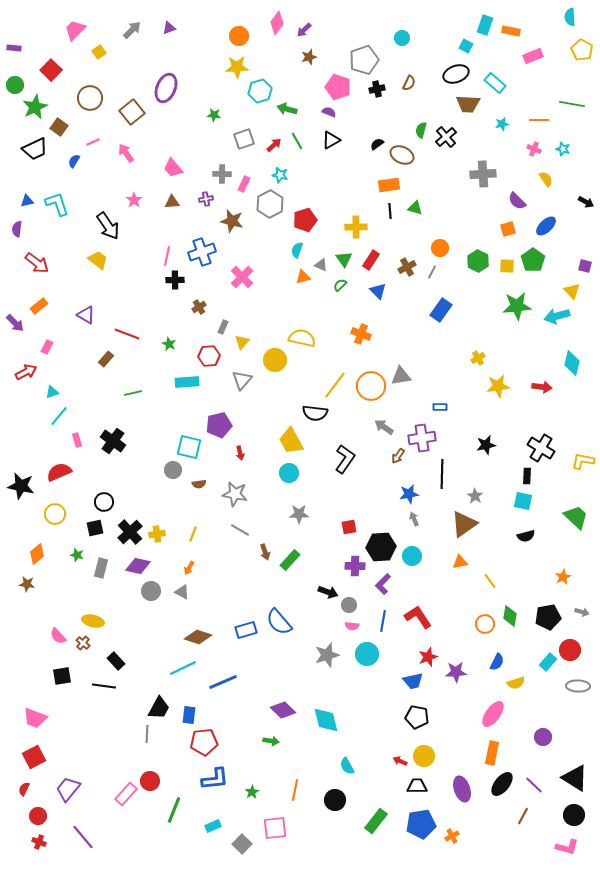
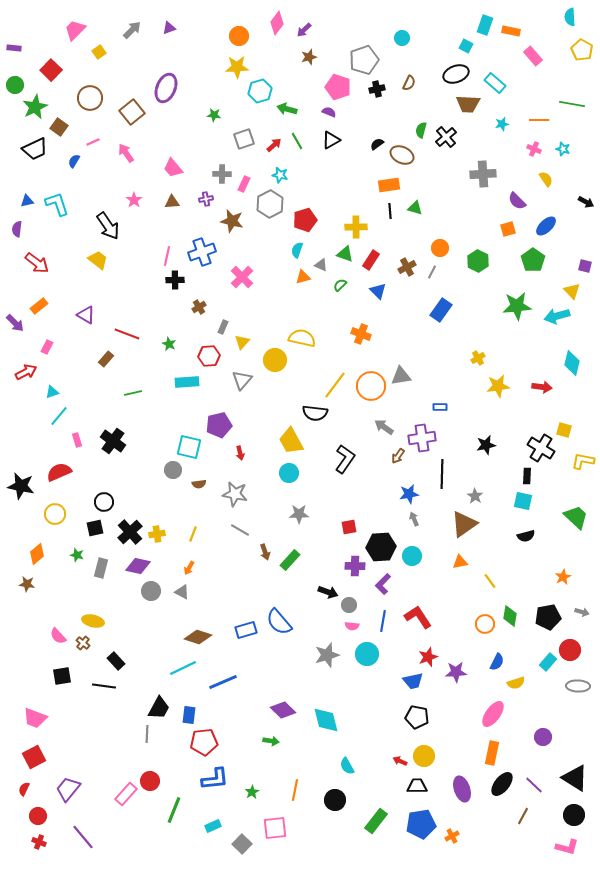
pink rectangle at (533, 56): rotated 72 degrees clockwise
green triangle at (344, 259): moved 1 px right, 5 px up; rotated 36 degrees counterclockwise
yellow square at (507, 266): moved 57 px right, 164 px down; rotated 14 degrees clockwise
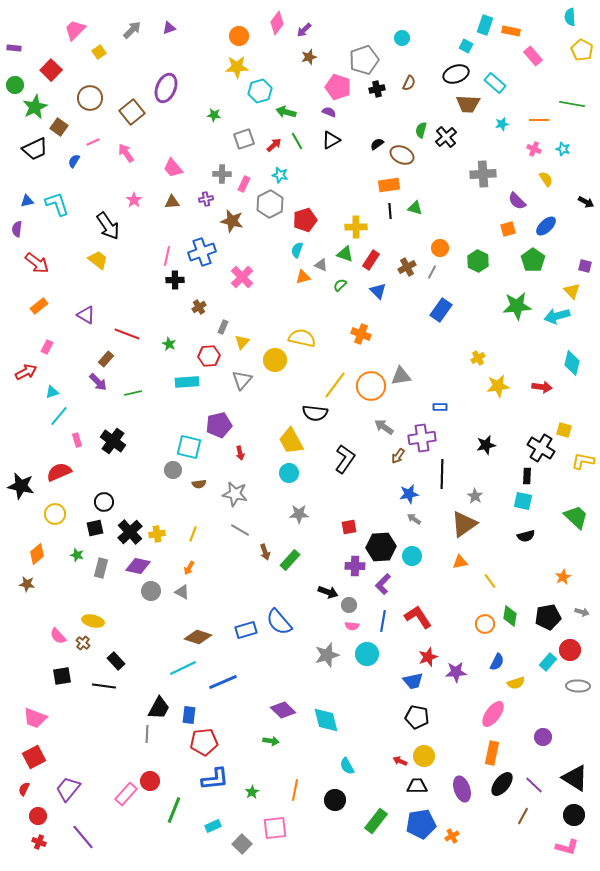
green arrow at (287, 109): moved 1 px left, 3 px down
purple arrow at (15, 323): moved 83 px right, 59 px down
gray arrow at (414, 519): rotated 32 degrees counterclockwise
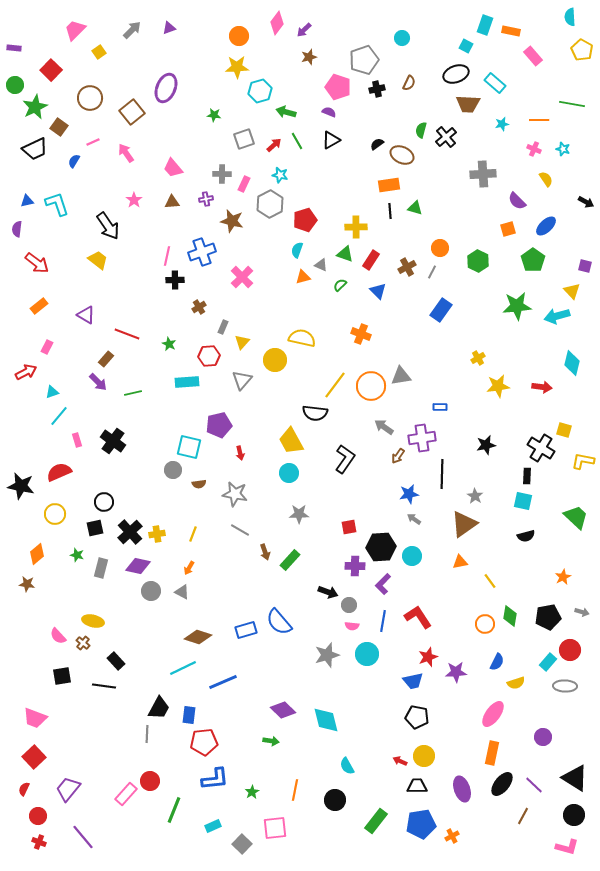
gray ellipse at (578, 686): moved 13 px left
red square at (34, 757): rotated 15 degrees counterclockwise
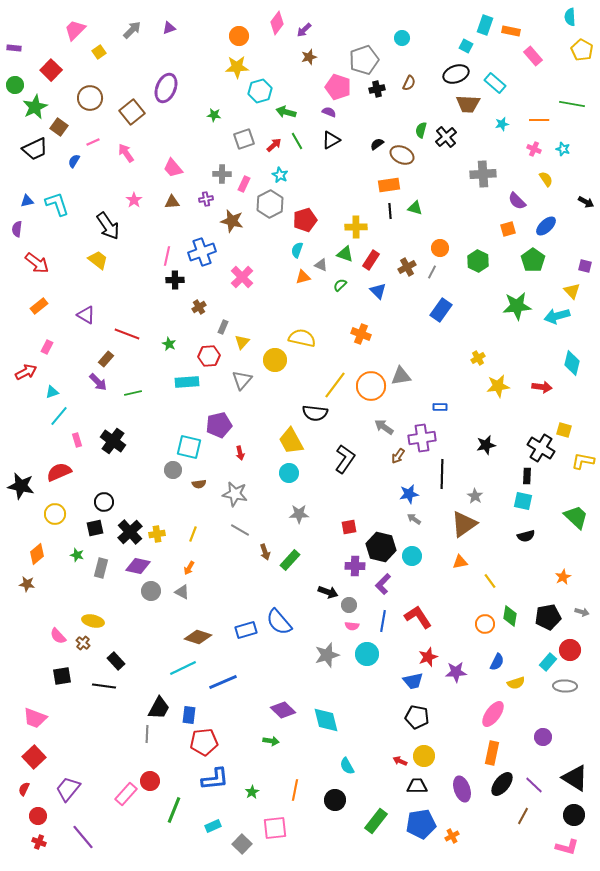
cyan star at (280, 175): rotated 14 degrees clockwise
black hexagon at (381, 547): rotated 16 degrees clockwise
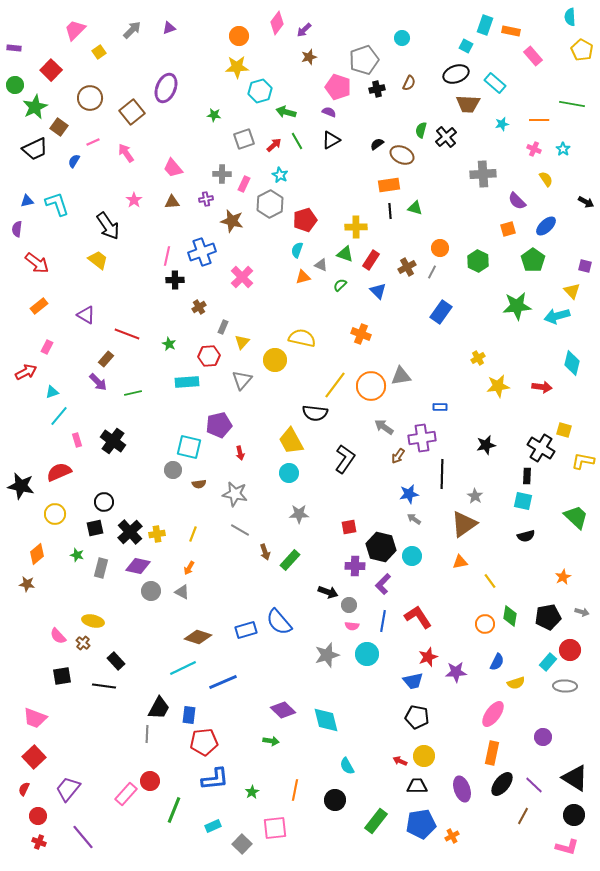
cyan star at (563, 149): rotated 16 degrees clockwise
blue rectangle at (441, 310): moved 2 px down
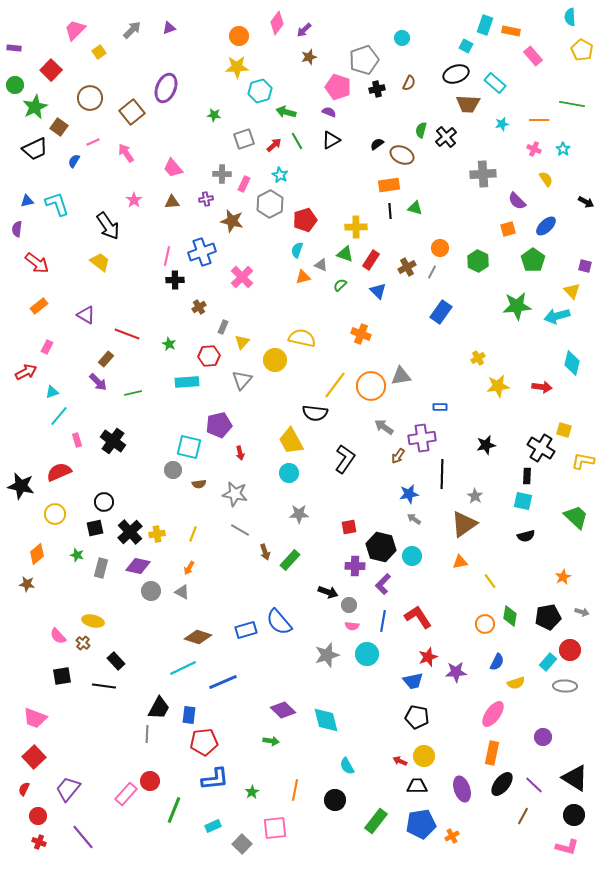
yellow trapezoid at (98, 260): moved 2 px right, 2 px down
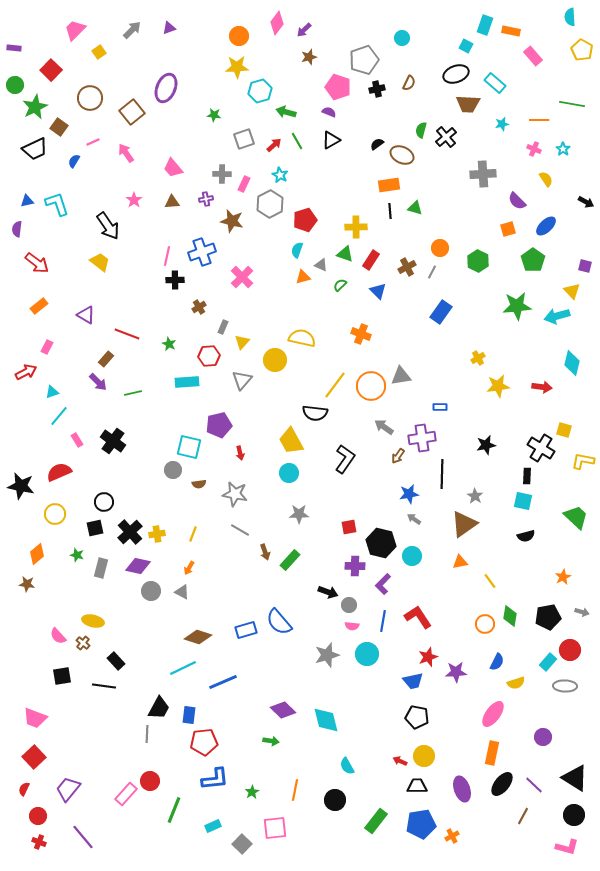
pink rectangle at (77, 440): rotated 16 degrees counterclockwise
black hexagon at (381, 547): moved 4 px up
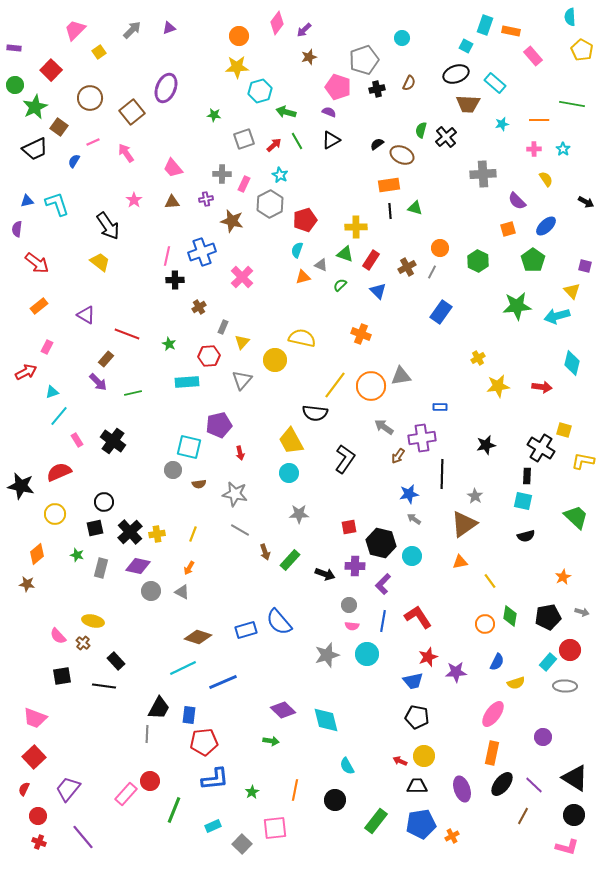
pink cross at (534, 149): rotated 24 degrees counterclockwise
black arrow at (328, 592): moved 3 px left, 18 px up
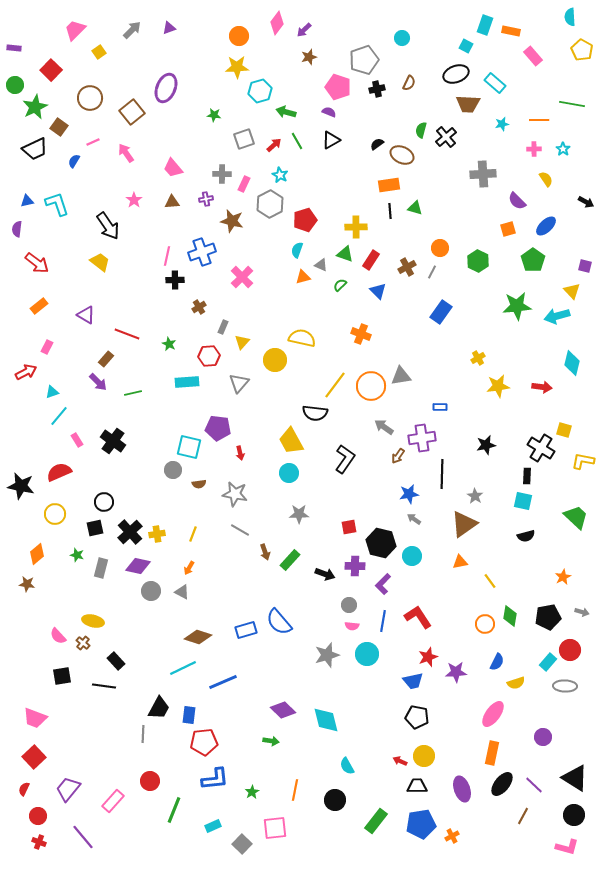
gray triangle at (242, 380): moved 3 px left, 3 px down
purple pentagon at (219, 425): moved 1 px left, 3 px down; rotated 20 degrees clockwise
gray line at (147, 734): moved 4 px left
pink rectangle at (126, 794): moved 13 px left, 7 px down
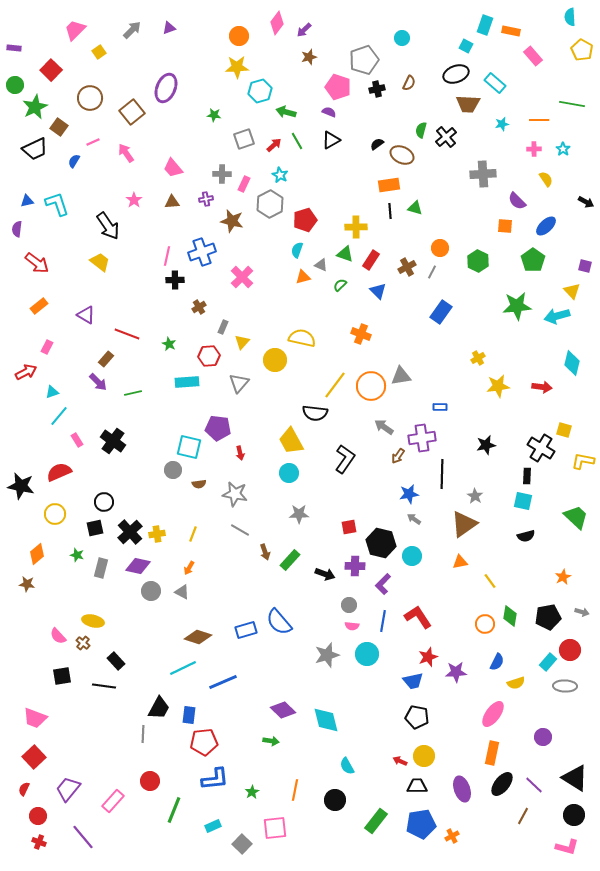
orange square at (508, 229): moved 3 px left, 3 px up; rotated 21 degrees clockwise
